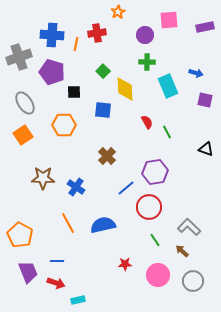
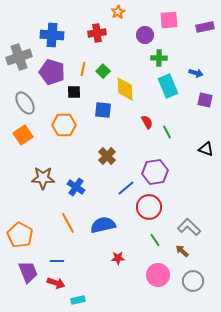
orange line at (76, 44): moved 7 px right, 25 px down
green cross at (147, 62): moved 12 px right, 4 px up
red star at (125, 264): moved 7 px left, 6 px up
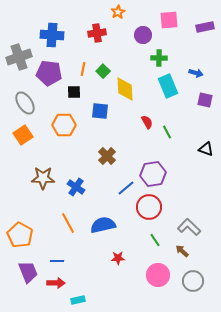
purple circle at (145, 35): moved 2 px left
purple pentagon at (52, 72): moved 3 px left, 1 px down; rotated 10 degrees counterclockwise
blue square at (103, 110): moved 3 px left, 1 px down
purple hexagon at (155, 172): moved 2 px left, 2 px down
red arrow at (56, 283): rotated 18 degrees counterclockwise
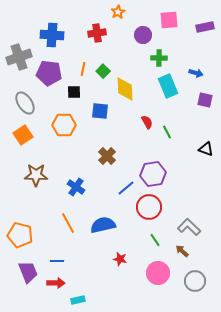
brown star at (43, 178): moved 7 px left, 3 px up
orange pentagon at (20, 235): rotated 15 degrees counterclockwise
red star at (118, 258): moved 2 px right, 1 px down; rotated 16 degrees clockwise
pink circle at (158, 275): moved 2 px up
gray circle at (193, 281): moved 2 px right
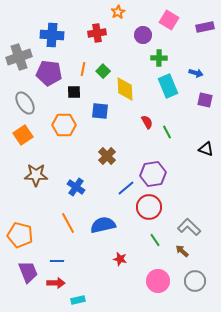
pink square at (169, 20): rotated 36 degrees clockwise
pink circle at (158, 273): moved 8 px down
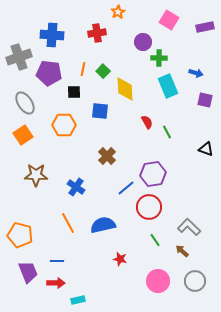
purple circle at (143, 35): moved 7 px down
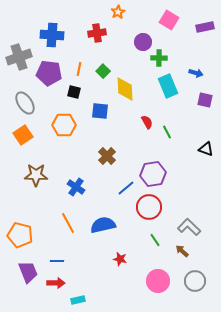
orange line at (83, 69): moved 4 px left
black square at (74, 92): rotated 16 degrees clockwise
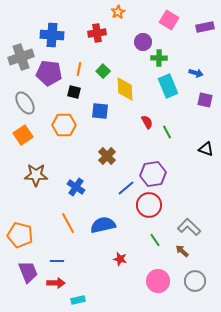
gray cross at (19, 57): moved 2 px right
red circle at (149, 207): moved 2 px up
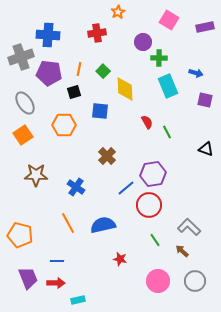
blue cross at (52, 35): moved 4 px left
black square at (74, 92): rotated 32 degrees counterclockwise
purple trapezoid at (28, 272): moved 6 px down
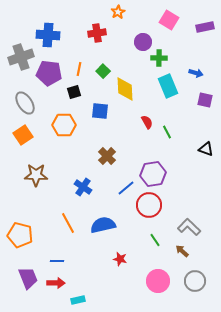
blue cross at (76, 187): moved 7 px right
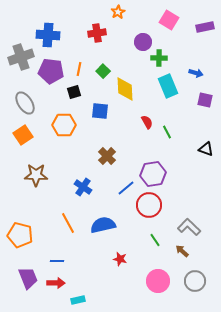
purple pentagon at (49, 73): moved 2 px right, 2 px up
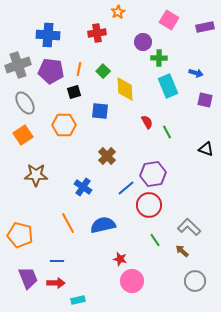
gray cross at (21, 57): moved 3 px left, 8 px down
pink circle at (158, 281): moved 26 px left
